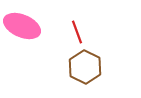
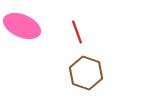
brown hexagon: moved 1 px right, 6 px down; rotated 8 degrees counterclockwise
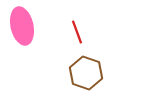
pink ellipse: rotated 54 degrees clockwise
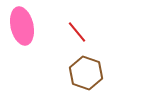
red line: rotated 20 degrees counterclockwise
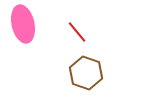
pink ellipse: moved 1 px right, 2 px up
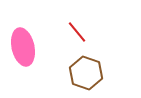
pink ellipse: moved 23 px down
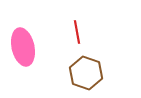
red line: rotated 30 degrees clockwise
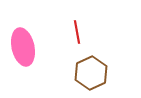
brown hexagon: moved 5 px right; rotated 16 degrees clockwise
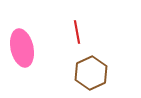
pink ellipse: moved 1 px left, 1 px down
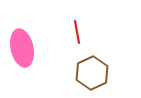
brown hexagon: moved 1 px right
